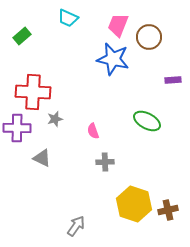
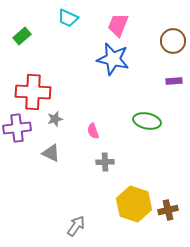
brown circle: moved 24 px right, 4 px down
purple rectangle: moved 1 px right, 1 px down
green ellipse: rotated 16 degrees counterclockwise
purple cross: rotated 8 degrees counterclockwise
gray triangle: moved 9 px right, 5 px up
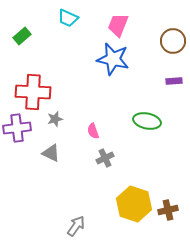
gray cross: moved 4 px up; rotated 24 degrees counterclockwise
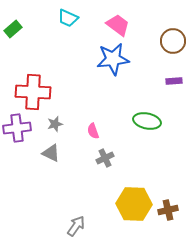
pink trapezoid: rotated 105 degrees clockwise
green rectangle: moved 9 px left, 7 px up
blue star: rotated 20 degrees counterclockwise
gray star: moved 5 px down
yellow hexagon: rotated 16 degrees counterclockwise
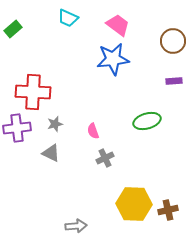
green ellipse: rotated 28 degrees counterclockwise
gray arrow: rotated 50 degrees clockwise
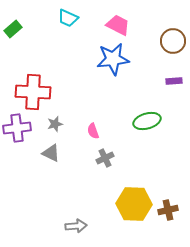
pink trapezoid: rotated 10 degrees counterclockwise
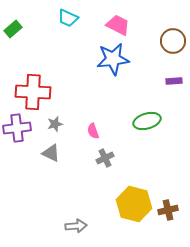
yellow hexagon: rotated 12 degrees clockwise
